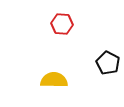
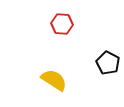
yellow semicircle: rotated 32 degrees clockwise
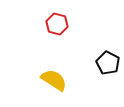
red hexagon: moved 5 px left; rotated 10 degrees clockwise
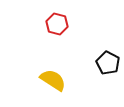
yellow semicircle: moved 1 px left
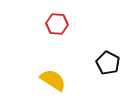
red hexagon: rotated 10 degrees counterclockwise
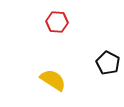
red hexagon: moved 2 px up
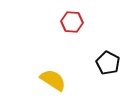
red hexagon: moved 15 px right
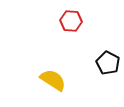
red hexagon: moved 1 px left, 1 px up
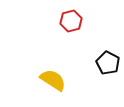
red hexagon: rotated 20 degrees counterclockwise
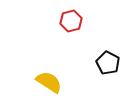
yellow semicircle: moved 4 px left, 2 px down
